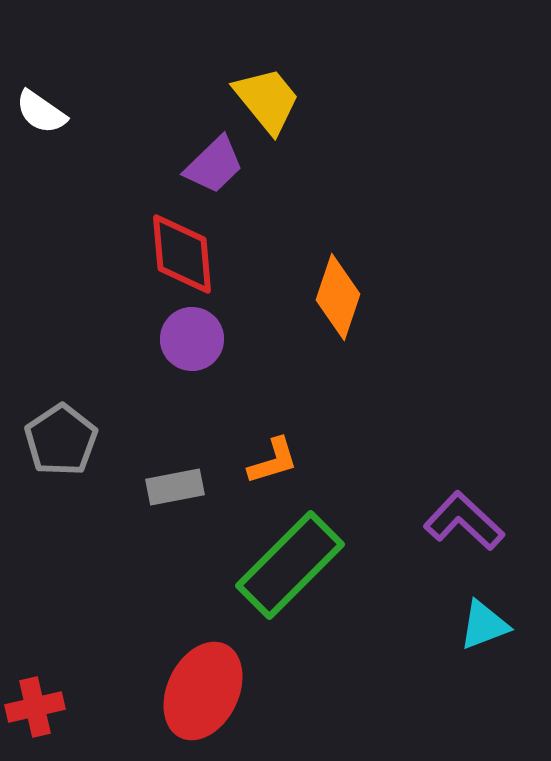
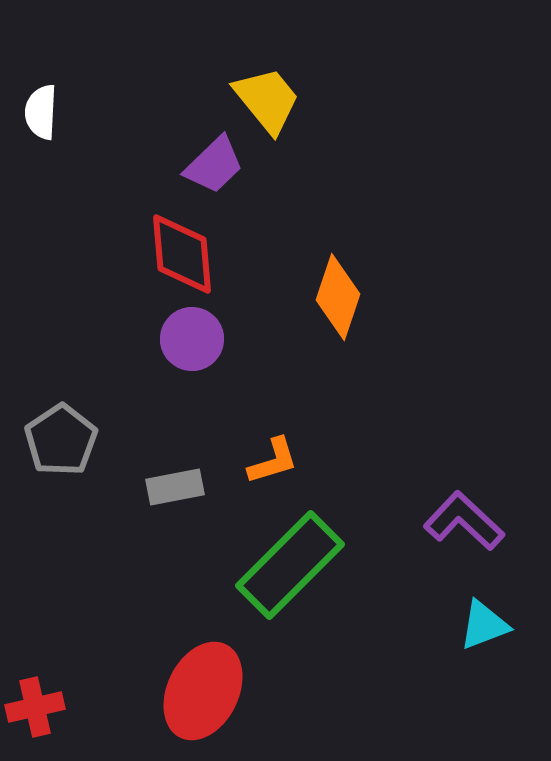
white semicircle: rotated 58 degrees clockwise
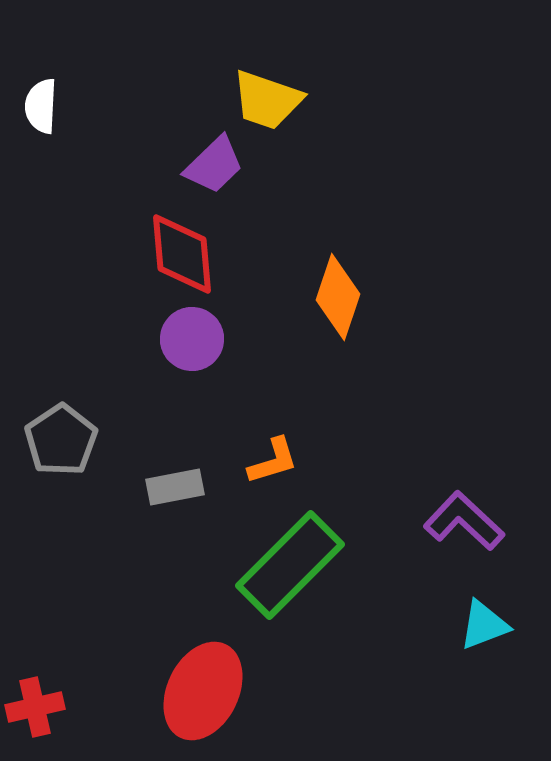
yellow trapezoid: rotated 148 degrees clockwise
white semicircle: moved 6 px up
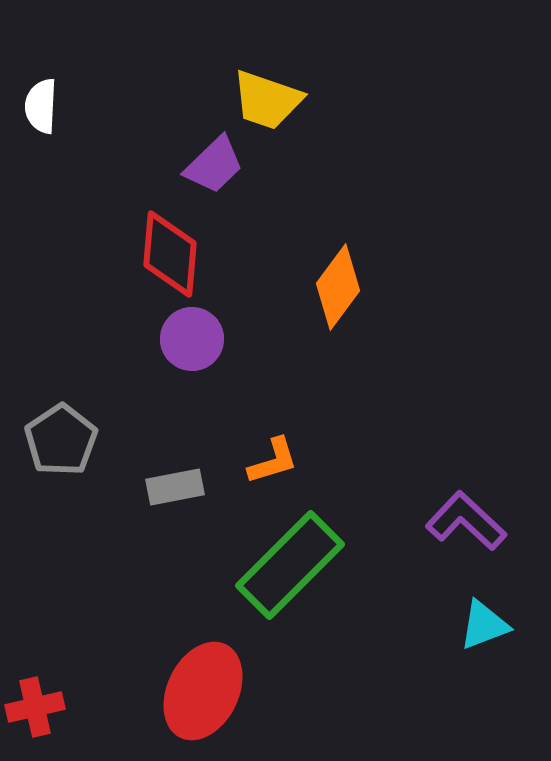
red diamond: moved 12 px left; rotated 10 degrees clockwise
orange diamond: moved 10 px up; rotated 18 degrees clockwise
purple L-shape: moved 2 px right
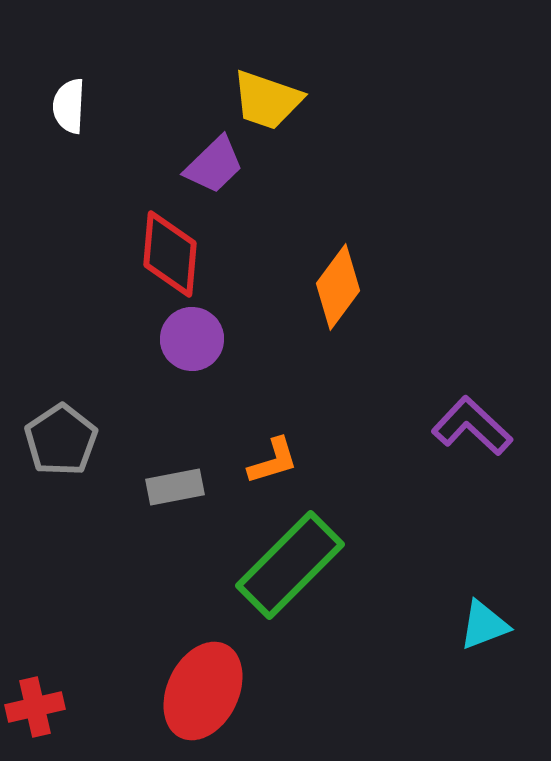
white semicircle: moved 28 px right
purple L-shape: moved 6 px right, 95 px up
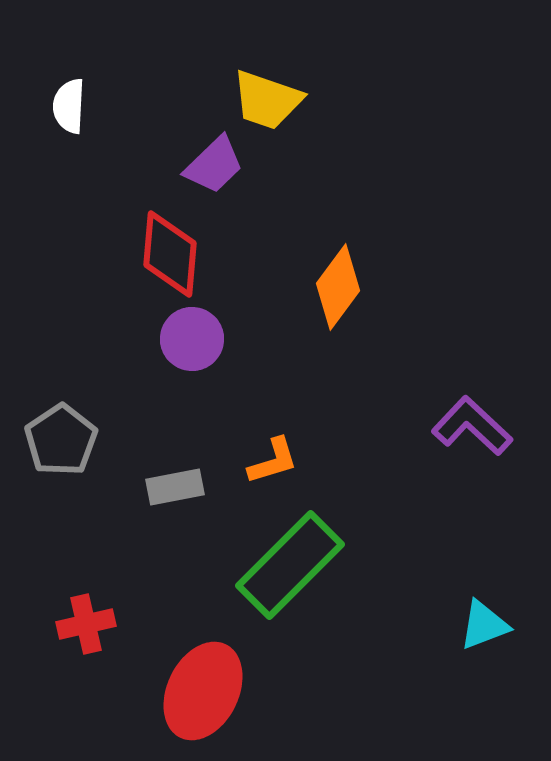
red cross: moved 51 px right, 83 px up
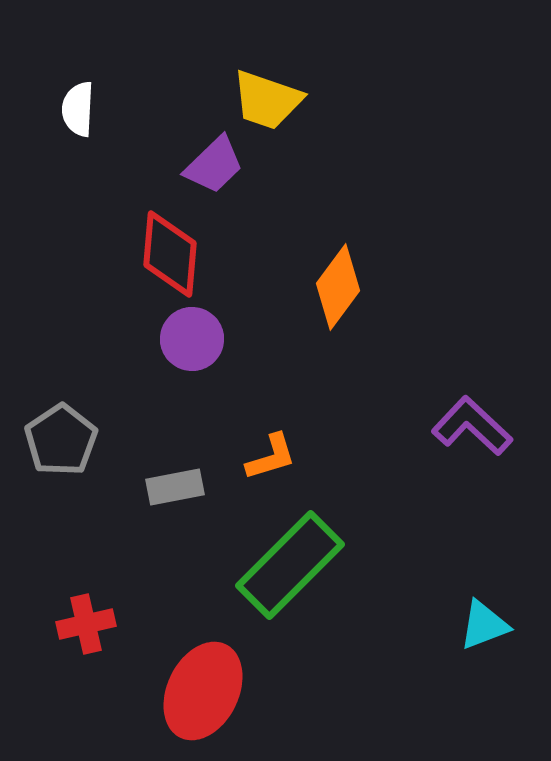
white semicircle: moved 9 px right, 3 px down
orange L-shape: moved 2 px left, 4 px up
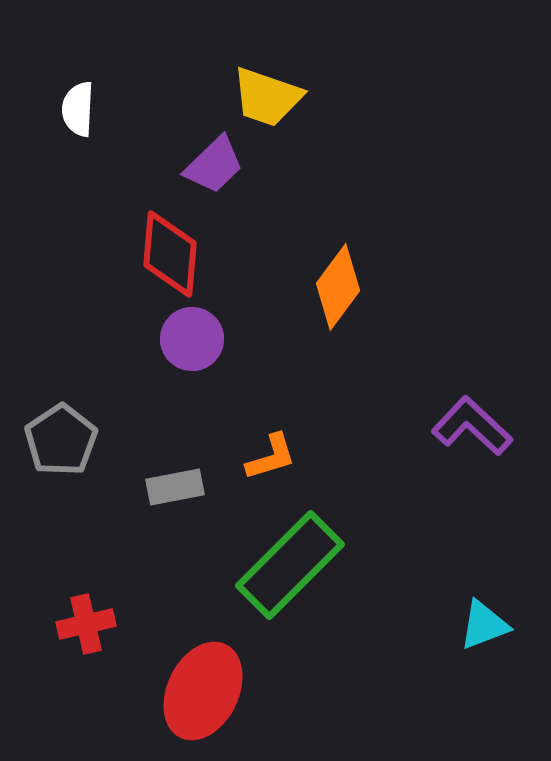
yellow trapezoid: moved 3 px up
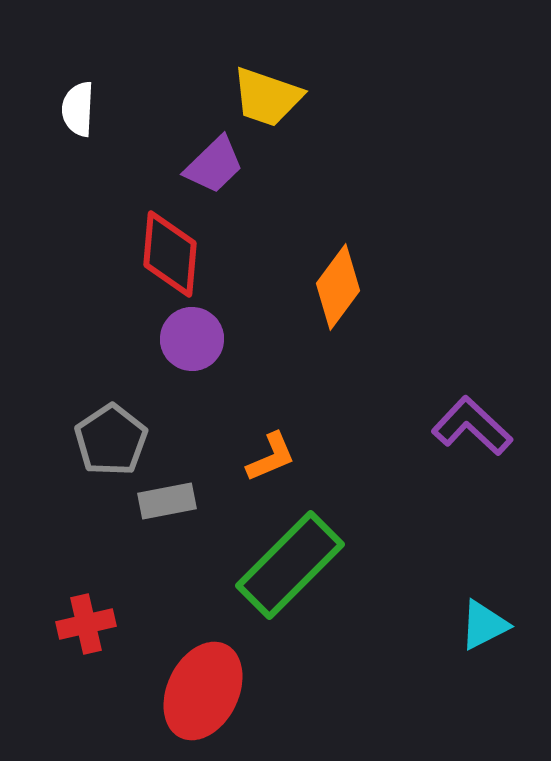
gray pentagon: moved 50 px right
orange L-shape: rotated 6 degrees counterclockwise
gray rectangle: moved 8 px left, 14 px down
cyan triangle: rotated 6 degrees counterclockwise
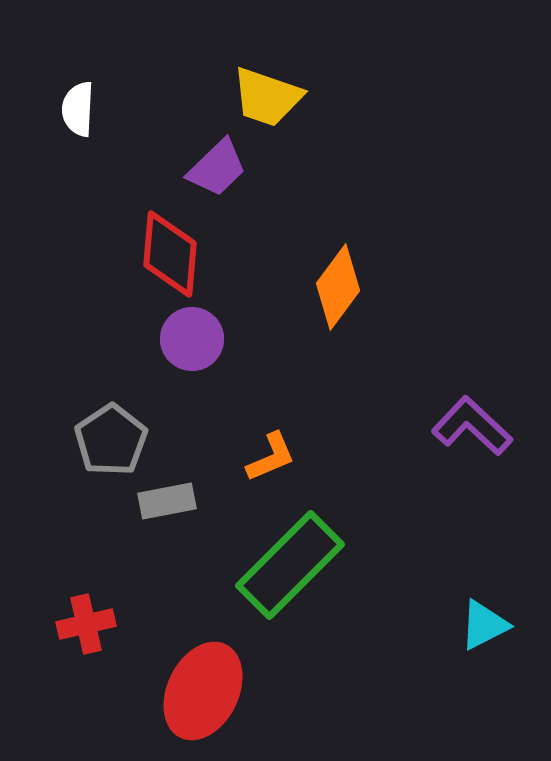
purple trapezoid: moved 3 px right, 3 px down
